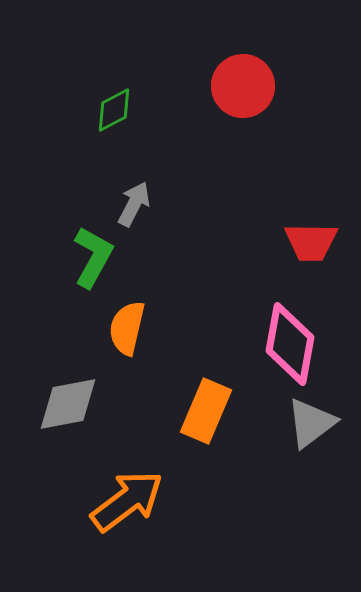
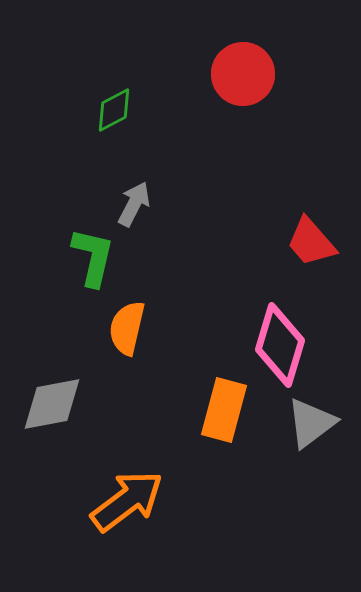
red circle: moved 12 px up
red trapezoid: rotated 48 degrees clockwise
green L-shape: rotated 16 degrees counterclockwise
pink diamond: moved 10 px left, 1 px down; rotated 6 degrees clockwise
gray diamond: moved 16 px left
orange rectangle: moved 18 px right, 1 px up; rotated 8 degrees counterclockwise
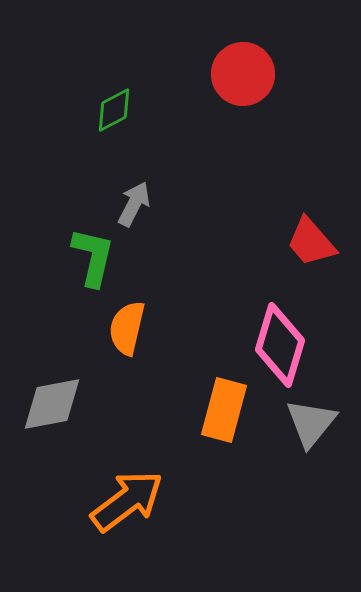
gray triangle: rotated 14 degrees counterclockwise
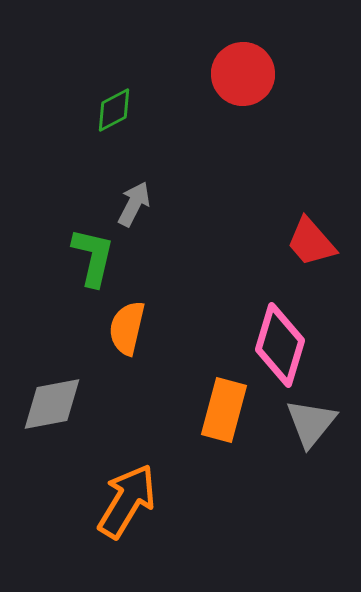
orange arrow: rotated 22 degrees counterclockwise
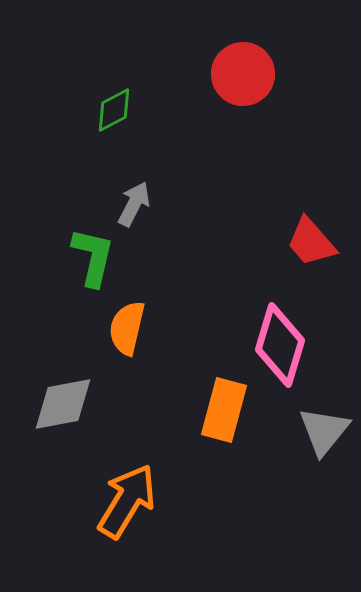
gray diamond: moved 11 px right
gray triangle: moved 13 px right, 8 px down
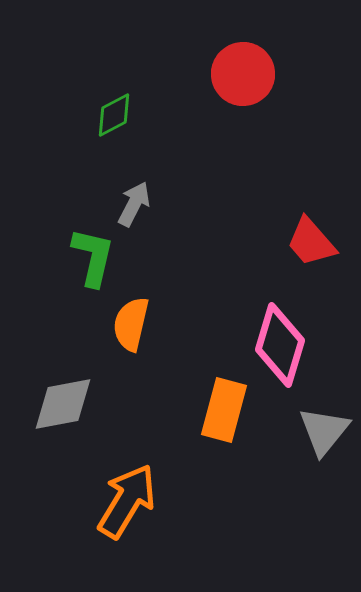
green diamond: moved 5 px down
orange semicircle: moved 4 px right, 4 px up
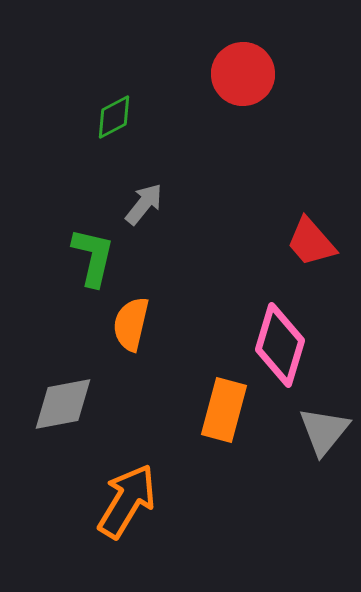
green diamond: moved 2 px down
gray arrow: moved 10 px right; rotated 12 degrees clockwise
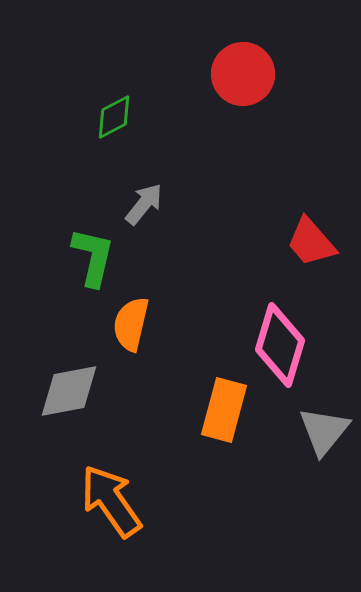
gray diamond: moved 6 px right, 13 px up
orange arrow: moved 16 px left; rotated 66 degrees counterclockwise
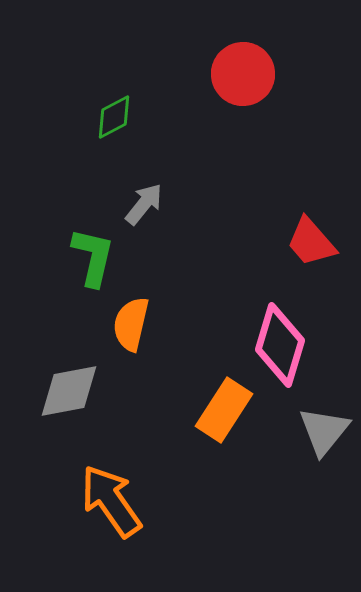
orange rectangle: rotated 18 degrees clockwise
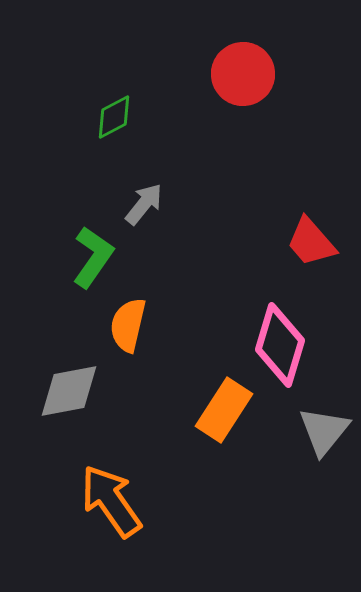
green L-shape: rotated 22 degrees clockwise
orange semicircle: moved 3 px left, 1 px down
